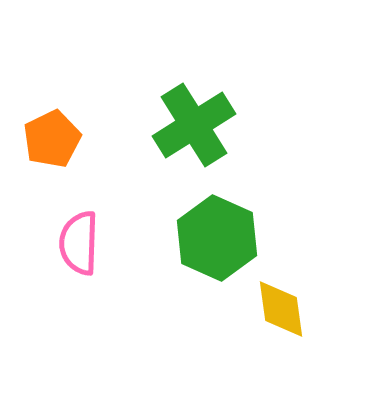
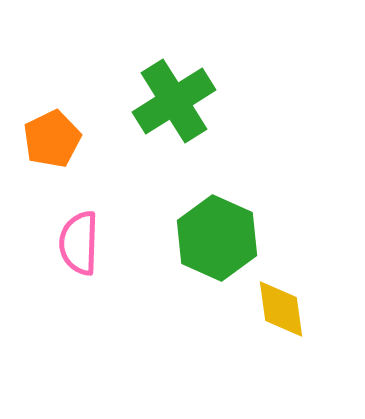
green cross: moved 20 px left, 24 px up
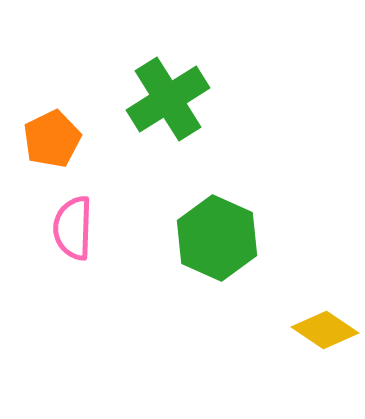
green cross: moved 6 px left, 2 px up
pink semicircle: moved 6 px left, 15 px up
yellow diamond: moved 44 px right, 21 px down; rotated 48 degrees counterclockwise
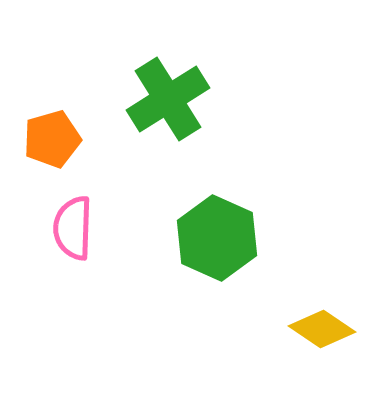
orange pentagon: rotated 10 degrees clockwise
yellow diamond: moved 3 px left, 1 px up
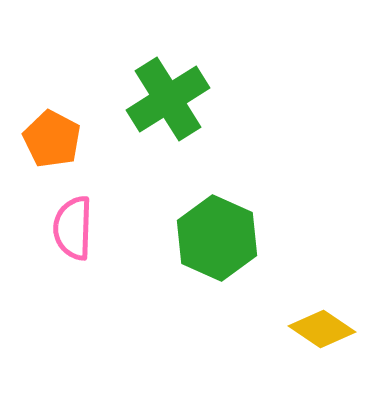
orange pentagon: rotated 28 degrees counterclockwise
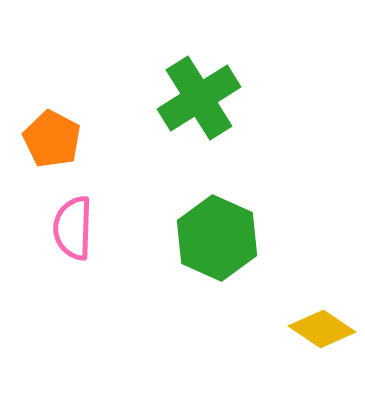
green cross: moved 31 px right, 1 px up
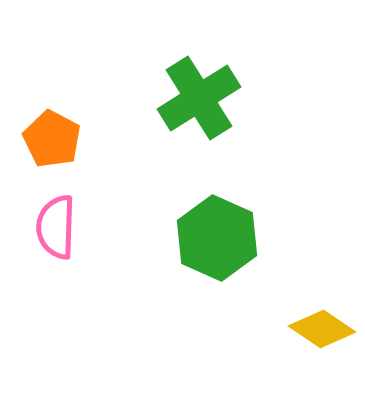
pink semicircle: moved 17 px left, 1 px up
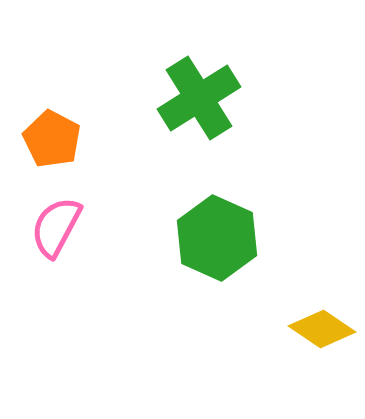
pink semicircle: rotated 26 degrees clockwise
